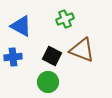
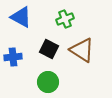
blue triangle: moved 9 px up
brown triangle: rotated 12 degrees clockwise
black square: moved 3 px left, 7 px up
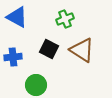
blue triangle: moved 4 px left
green circle: moved 12 px left, 3 px down
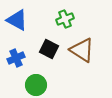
blue triangle: moved 3 px down
blue cross: moved 3 px right, 1 px down; rotated 18 degrees counterclockwise
